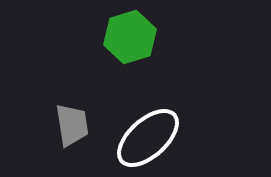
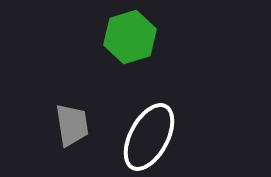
white ellipse: moved 1 px right, 1 px up; rotated 20 degrees counterclockwise
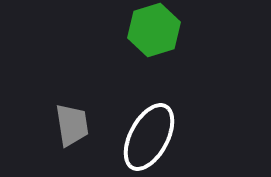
green hexagon: moved 24 px right, 7 px up
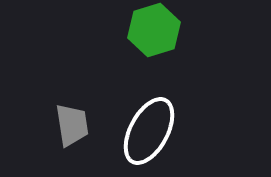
white ellipse: moved 6 px up
